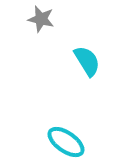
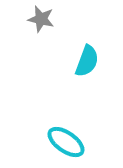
cyan semicircle: rotated 52 degrees clockwise
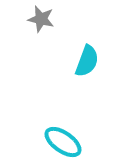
cyan ellipse: moved 3 px left
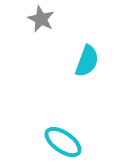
gray star: rotated 12 degrees clockwise
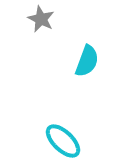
cyan ellipse: moved 1 px up; rotated 9 degrees clockwise
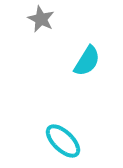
cyan semicircle: rotated 12 degrees clockwise
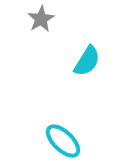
gray star: rotated 16 degrees clockwise
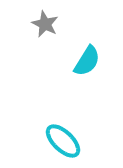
gray star: moved 4 px right, 5 px down; rotated 16 degrees counterclockwise
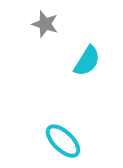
gray star: rotated 8 degrees counterclockwise
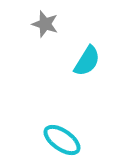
cyan ellipse: moved 1 px left, 1 px up; rotated 9 degrees counterclockwise
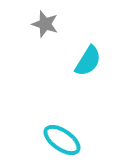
cyan semicircle: moved 1 px right
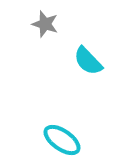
cyan semicircle: rotated 104 degrees clockwise
